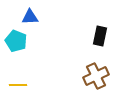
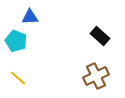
black rectangle: rotated 60 degrees counterclockwise
yellow line: moved 7 px up; rotated 42 degrees clockwise
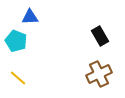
black rectangle: rotated 18 degrees clockwise
brown cross: moved 3 px right, 2 px up
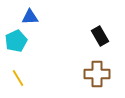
cyan pentagon: rotated 25 degrees clockwise
brown cross: moved 2 px left; rotated 25 degrees clockwise
yellow line: rotated 18 degrees clockwise
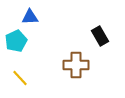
brown cross: moved 21 px left, 9 px up
yellow line: moved 2 px right; rotated 12 degrees counterclockwise
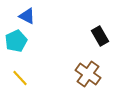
blue triangle: moved 3 px left, 1 px up; rotated 30 degrees clockwise
brown cross: moved 12 px right, 9 px down; rotated 35 degrees clockwise
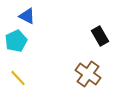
yellow line: moved 2 px left
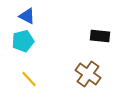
black rectangle: rotated 54 degrees counterclockwise
cyan pentagon: moved 7 px right; rotated 10 degrees clockwise
yellow line: moved 11 px right, 1 px down
